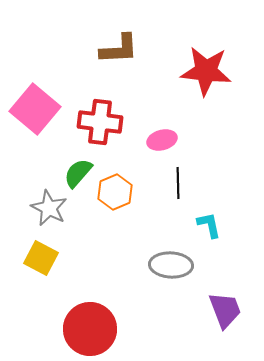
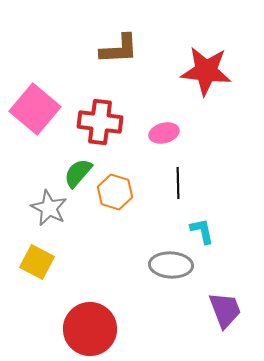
pink ellipse: moved 2 px right, 7 px up
orange hexagon: rotated 20 degrees counterclockwise
cyan L-shape: moved 7 px left, 6 px down
yellow square: moved 4 px left, 4 px down
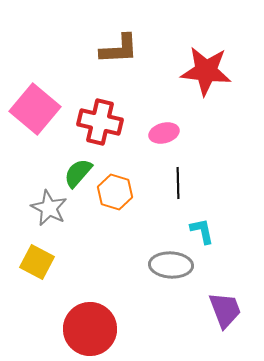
red cross: rotated 6 degrees clockwise
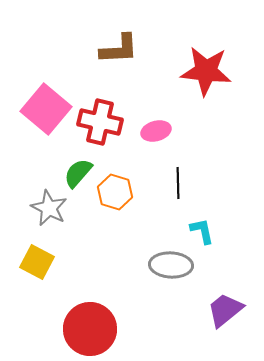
pink square: moved 11 px right
pink ellipse: moved 8 px left, 2 px up
purple trapezoid: rotated 108 degrees counterclockwise
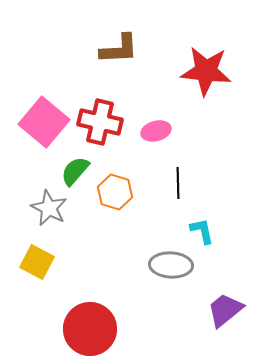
pink square: moved 2 px left, 13 px down
green semicircle: moved 3 px left, 2 px up
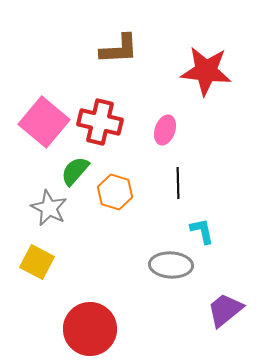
pink ellipse: moved 9 px right, 1 px up; rotated 56 degrees counterclockwise
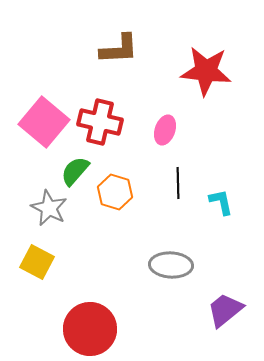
cyan L-shape: moved 19 px right, 29 px up
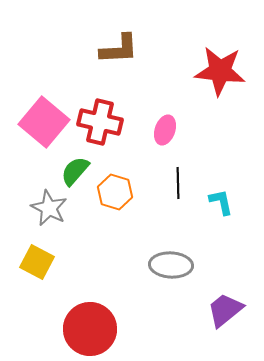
red star: moved 14 px right
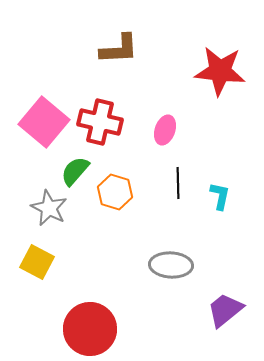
cyan L-shape: moved 1 px left, 6 px up; rotated 24 degrees clockwise
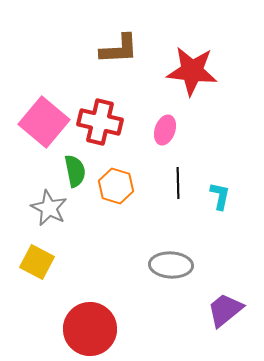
red star: moved 28 px left
green semicircle: rotated 128 degrees clockwise
orange hexagon: moved 1 px right, 6 px up
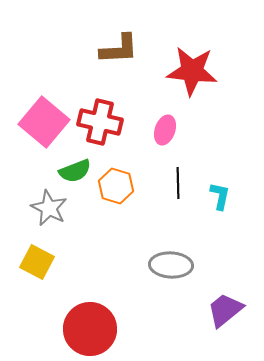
green semicircle: rotated 80 degrees clockwise
